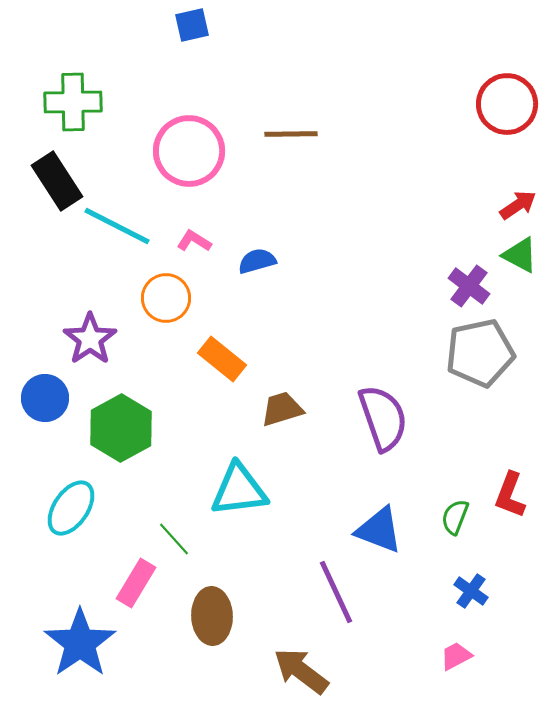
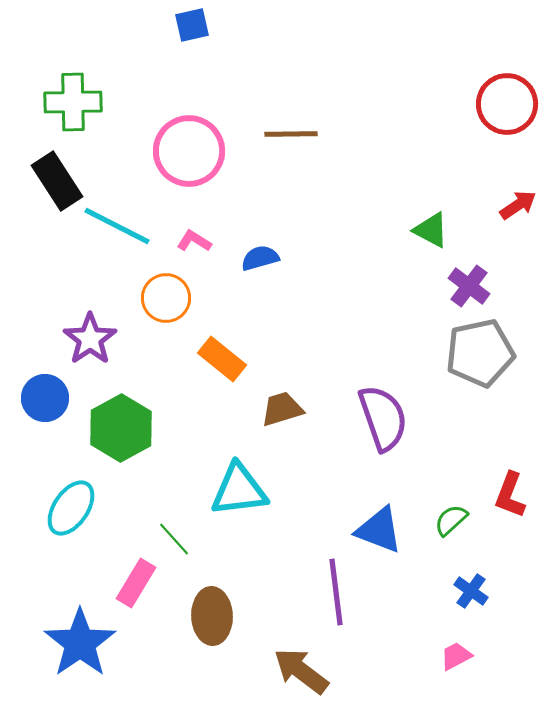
green triangle: moved 89 px left, 25 px up
blue semicircle: moved 3 px right, 3 px up
green semicircle: moved 4 px left, 3 px down; rotated 27 degrees clockwise
purple line: rotated 18 degrees clockwise
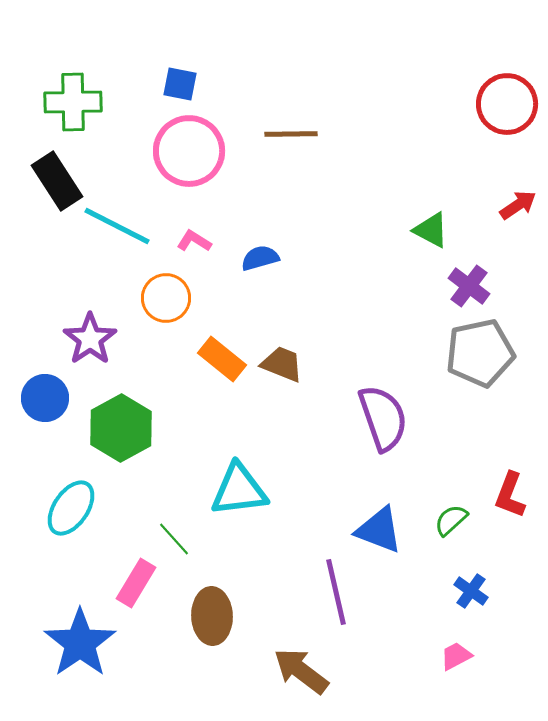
blue square: moved 12 px left, 59 px down; rotated 24 degrees clockwise
brown trapezoid: moved 45 px up; rotated 39 degrees clockwise
purple line: rotated 6 degrees counterclockwise
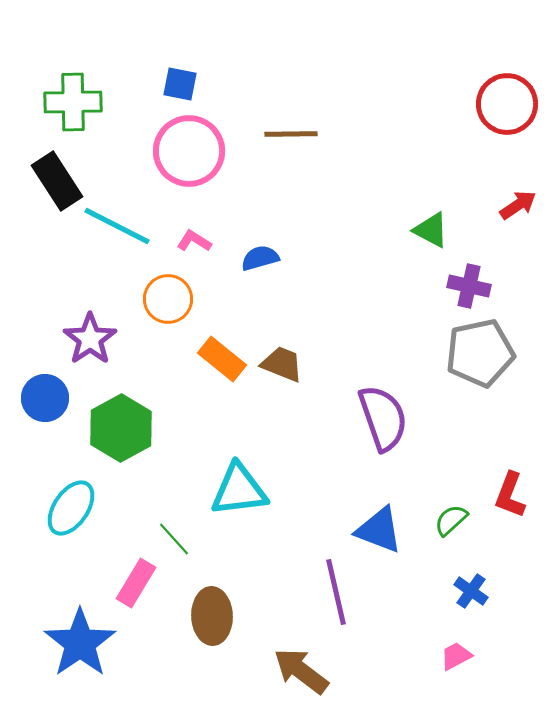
purple cross: rotated 24 degrees counterclockwise
orange circle: moved 2 px right, 1 px down
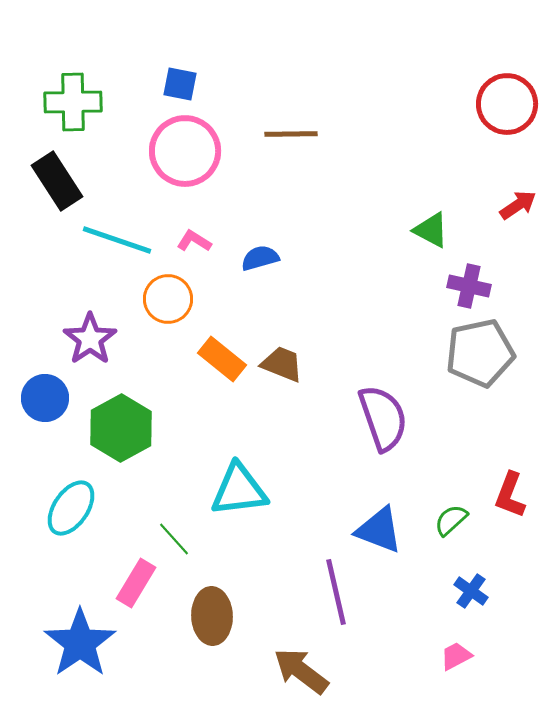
pink circle: moved 4 px left
cyan line: moved 14 px down; rotated 8 degrees counterclockwise
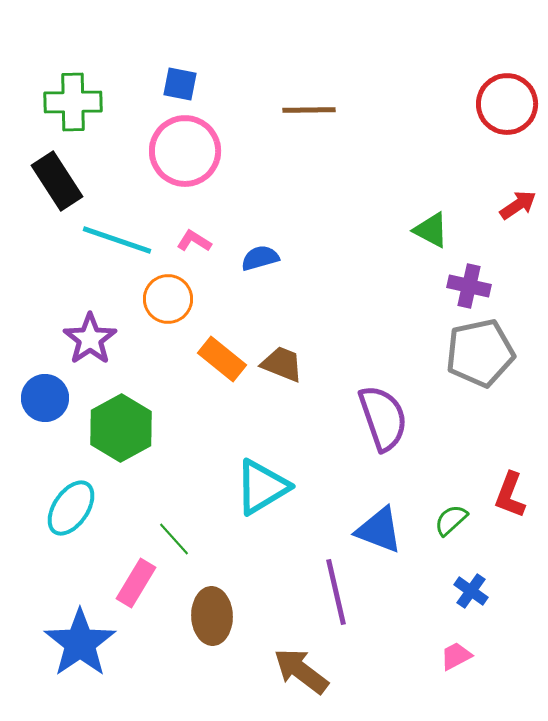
brown line: moved 18 px right, 24 px up
cyan triangle: moved 23 px right, 3 px up; rotated 24 degrees counterclockwise
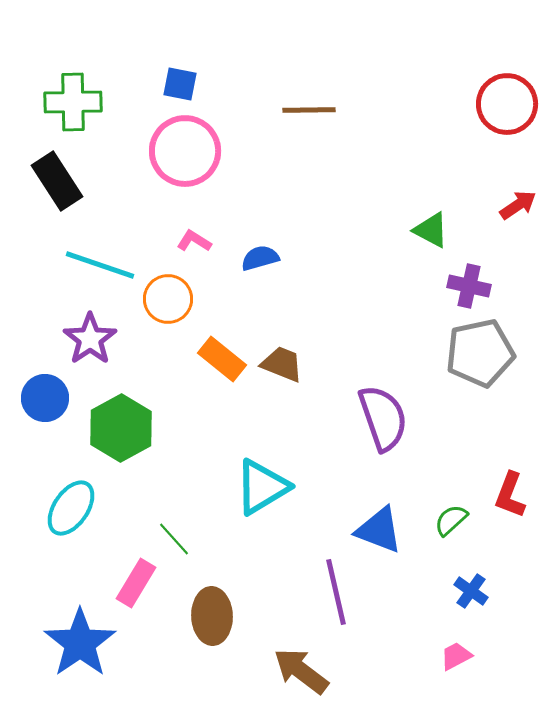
cyan line: moved 17 px left, 25 px down
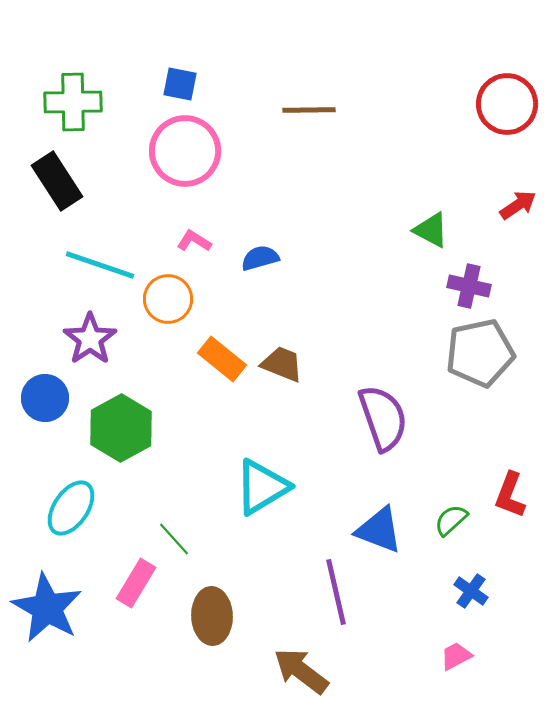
blue star: moved 33 px left, 35 px up; rotated 8 degrees counterclockwise
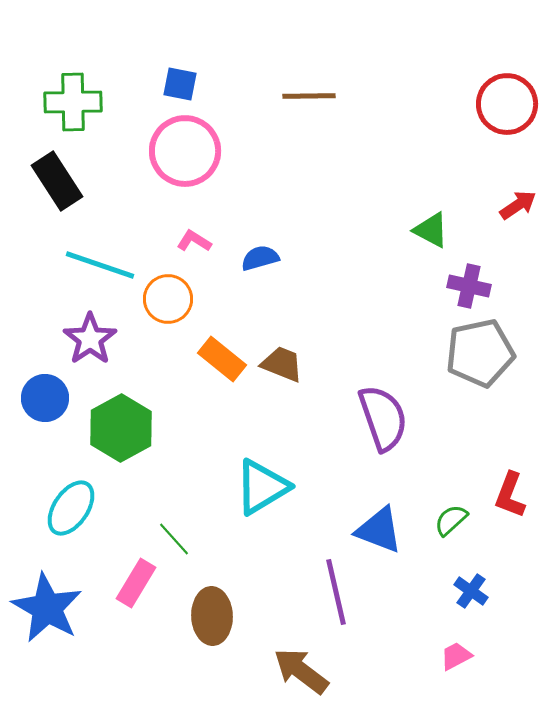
brown line: moved 14 px up
